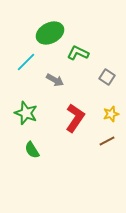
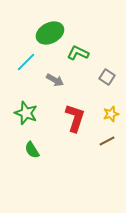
red L-shape: rotated 16 degrees counterclockwise
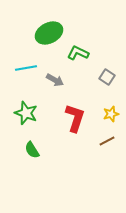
green ellipse: moved 1 px left
cyan line: moved 6 px down; rotated 35 degrees clockwise
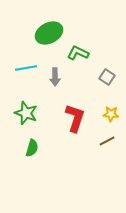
gray arrow: moved 3 px up; rotated 60 degrees clockwise
yellow star: rotated 21 degrees clockwise
green semicircle: moved 2 px up; rotated 132 degrees counterclockwise
